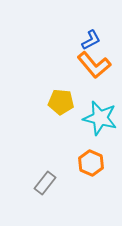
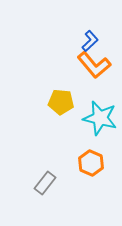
blue L-shape: moved 1 px left, 1 px down; rotated 15 degrees counterclockwise
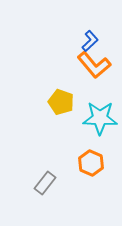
yellow pentagon: rotated 15 degrees clockwise
cyan star: rotated 12 degrees counterclockwise
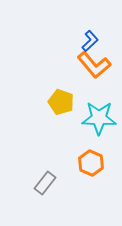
cyan star: moved 1 px left
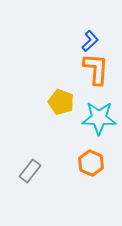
orange L-shape: moved 2 px right, 4 px down; rotated 136 degrees counterclockwise
gray rectangle: moved 15 px left, 12 px up
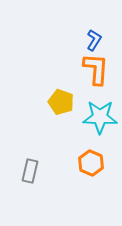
blue L-shape: moved 4 px right, 1 px up; rotated 15 degrees counterclockwise
cyan star: moved 1 px right, 1 px up
gray rectangle: rotated 25 degrees counterclockwise
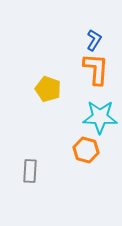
yellow pentagon: moved 13 px left, 13 px up
orange hexagon: moved 5 px left, 13 px up; rotated 10 degrees counterclockwise
gray rectangle: rotated 10 degrees counterclockwise
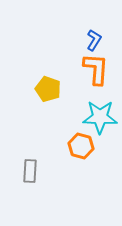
orange hexagon: moved 5 px left, 4 px up
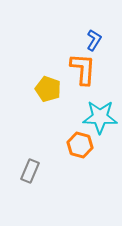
orange L-shape: moved 13 px left
orange hexagon: moved 1 px left, 1 px up
gray rectangle: rotated 20 degrees clockwise
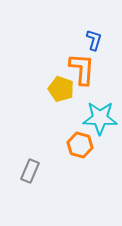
blue L-shape: rotated 15 degrees counterclockwise
orange L-shape: moved 1 px left
yellow pentagon: moved 13 px right
cyan star: moved 1 px down
